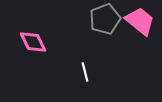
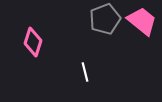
pink trapezoid: moved 2 px right
pink diamond: rotated 44 degrees clockwise
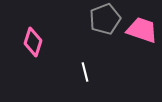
pink trapezoid: moved 9 px down; rotated 20 degrees counterclockwise
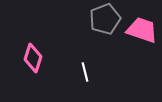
pink diamond: moved 16 px down
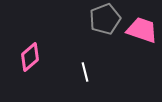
pink diamond: moved 3 px left, 1 px up; rotated 32 degrees clockwise
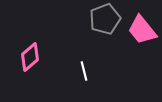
pink trapezoid: rotated 148 degrees counterclockwise
white line: moved 1 px left, 1 px up
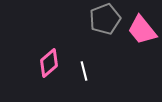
pink diamond: moved 19 px right, 6 px down
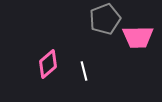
pink trapezoid: moved 4 px left, 7 px down; rotated 52 degrees counterclockwise
pink diamond: moved 1 px left, 1 px down
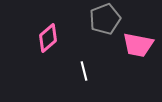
pink trapezoid: moved 8 px down; rotated 12 degrees clockwise
pink diamond: moved 26 px up
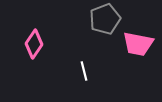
pink diamond: moved 14 px left, 6 px down; rotated 16 degrees counterclockwise
pink trapezoid: moved 1 px up
